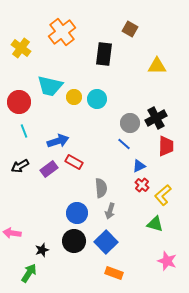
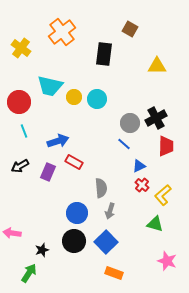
purple rectangle: moved 1 px left, 3 px down; rotated 30 degrees counterclockwise
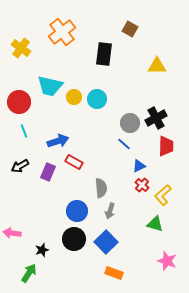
blue circle: moved 2 px up
black circle: moved 2 px up
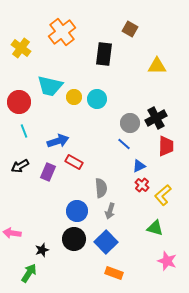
green triangle: moved 4 px down
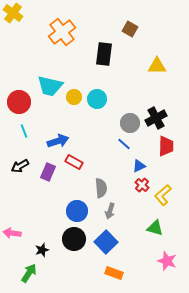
yellow cross: moved 8 px left, 35 px up
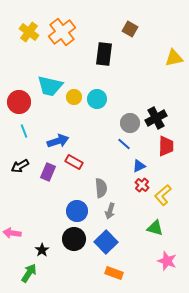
yellow cross: moved 16 px right, 19 px down
yellow triangle: moved 17 px right, 8 px up; rotated 12 degrees counterclockwise
black star: rotated 16 degrees counterclockwise
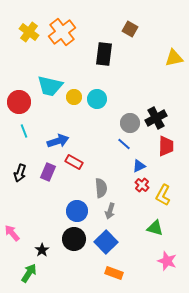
black arrow: moved 7 px down; rotated 42 degrees counterclockwise
yellow L-shape: rotated 20 degrees counterclockwise
pink arrow: rotated 42 degrees clockwise
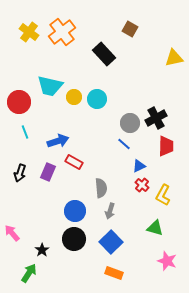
black rectangle: rotated 50 degrees counterclockwise
cyan line: moved 1 px right, 1 px down
blue circle: moved 2 px left
blue square: moved 5 px right
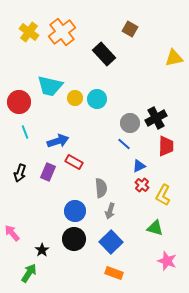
yellow circle: moved 1 px right, 1 px down
